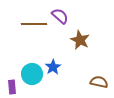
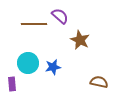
blue star: rotated 21 degrees clockwise
cyan circle: moved 4 px left, 11 px up
purple rectangle: moved 3 px up
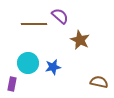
purple rectangle: rotated 16 degrees clockwise
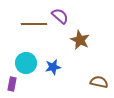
cyan circle: moved 2 px left
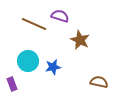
purple semicircle: rotated 24 degrees counterclockwise
brown line: rotated 25 degrees clockwise
cyan circle: moved 2 px right, 2 px up
purple rectangle: rotated 32 degrees counterclockwise
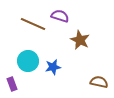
brown line: moved 1 px left
